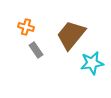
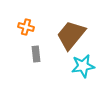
gray rectangle: moved 4 px down; rotated 28 degrees clockwise
cyan star: moved 9 px left, 3 px down
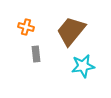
brown trapezoid: moved 4 px up
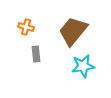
brown trapezoid: moved 2 px right
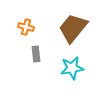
brown trapezoid: moved 3 px up
cyan star: moved 11 px left, 2 px down
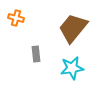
orange cross: moved 10 px left, 9 px up
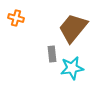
gray rectangle: moved 16 px right
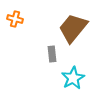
orange cross: moved 1 px left, 1 px down
cyan star: moved 1 px right, 10 px down; rotated 20 degrees counterclockwise
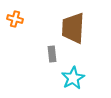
brown trapezoid: rotated 36 degrees counterclockwise
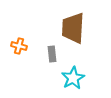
orange cross: moved 4 px right, 27 px down
